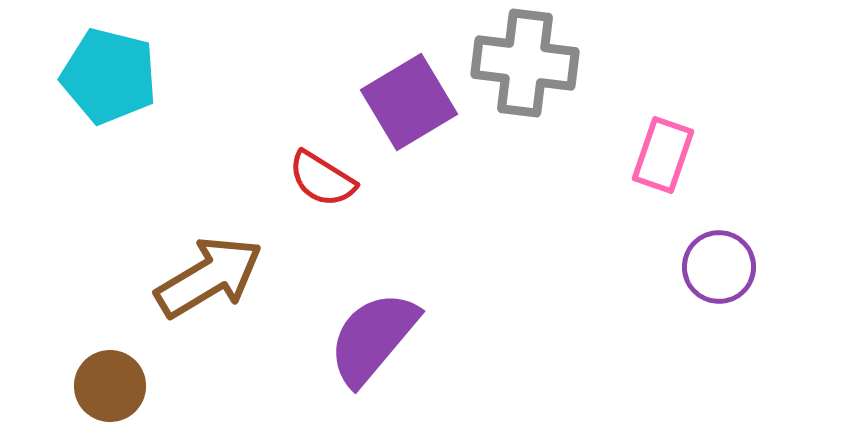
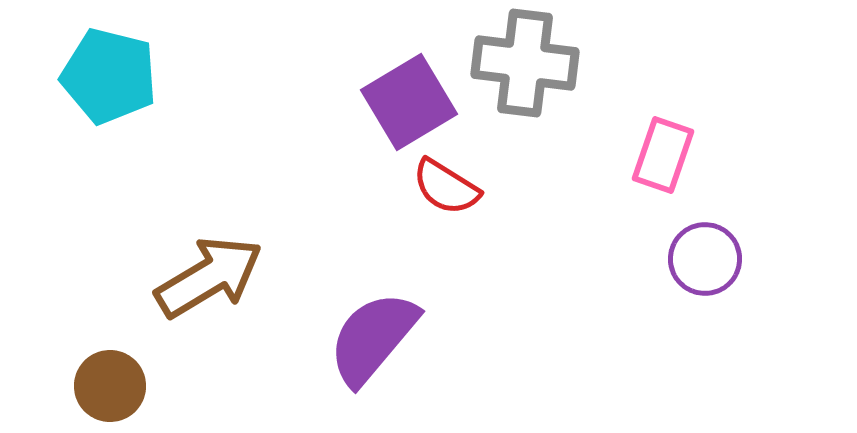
red semicircle: moved 124 px right, 8 px down
purple circle: moved 14 px left, 8 px up
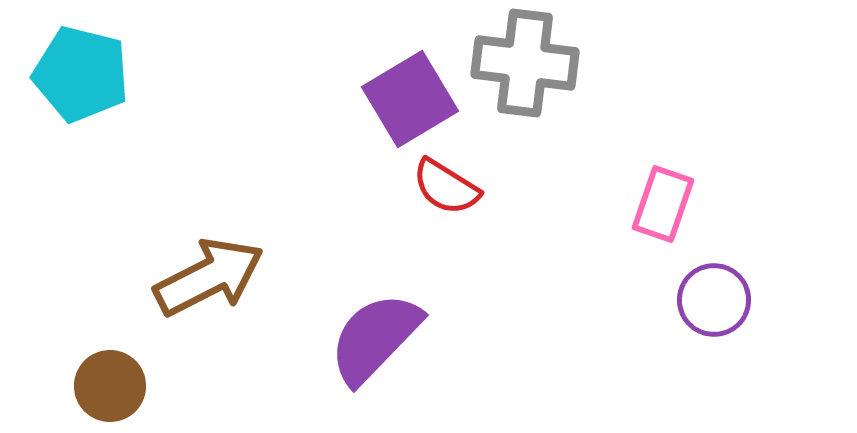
cyan pentagon: moved 28 px left, 2 px up
purple square: moved 1 px right, 3 px up
pink rectangle: moved 49 px down
purple circle: moved 9 px right, 41 px down
brown arrow: rotated 4 degrees clockwise
purple semicircle: moved 2 px right; rotated 4 degrees clockwise
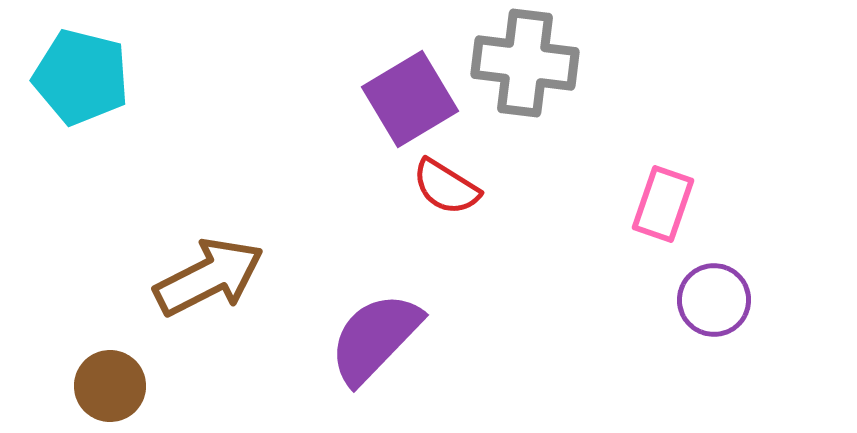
cyan pentagon: moved 3 px down
